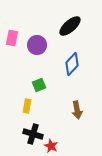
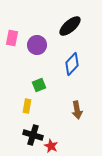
black cross: moved 1 px down
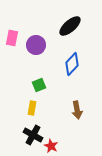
purple circle: moved 1 px left
yellow rectangle: moved 5 px right, 2 px down
black cross: rotated 12 degrees clockwise
